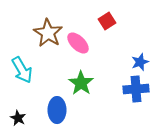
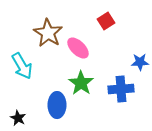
red square: moved 1 px left
pink ellipse: moved 5 px down
blue star: rotated 18 degrees clockwise
cyan arrow: moved 4 px up
blue cross: moved 15 px left
blue ellipse: moved 5 px up
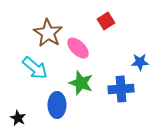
cyan arrow: moved 13 px right, 2 px down; rotated 20 degrees counterclockwise
green star: rotated 15 degrees counterclockwise
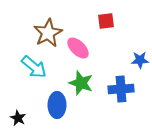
red square: rotated 24 degrees clockwise
brown star: rotated 12 degrees clockwise
blue star: moved 2 px up
cyan arrow: moved 1 px left, 1 px up
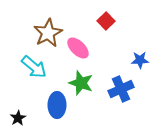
red square: rotated 36 degrees counterclockwise
blue cross: rotated 20 degrees counterclockwise
black star: rotated 14 degrees clockwise
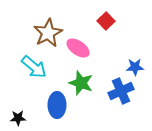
pink ellipse: rotated 10 degrees counterclockwise
blue star: moved 5 px left, 7 px down
blue cross: moved 2 px down
black star: rotated 28 degrees clockwise
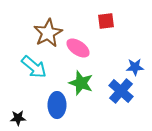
red square: rotated 36 degrees clockwise
blue cross: rotated 25 degrees counterclockwise
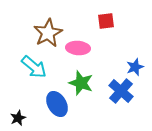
pink ellipse: rotated 30 degrees counterclockwise
blue star: rotated 18 degrees counterclockwise
blue ellipse: moved 1 px up; rotated 30 degrees counterclockwise
black star: rotated 21 degrees counterclockwise
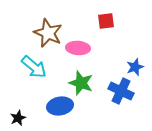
brown star: rotated 20 degrees counterclockwise
blue cross: rotated 15 degrees counterclockwise
blue ellipse: moved 3 px right, 2 px down; rotated 70 degrees counterclockwise
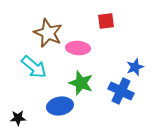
black star: rotated 21 degrees clockwise
